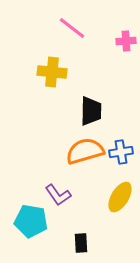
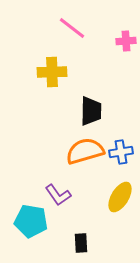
yellow cross: rotated 8 degrees counterclockwise
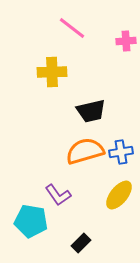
black trapezoid: rotated 76 degrees clockwise
yellow ellipse: moved 1 px left, 2 px up; rotated 8 degrees clockwise
black rectangle: rotated 48 degrees clockwise
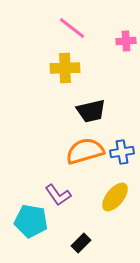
yellow cross: moved 13 px right, 4 px up
blue cross: moved 1 px right
yellow ellipse: moved 4 px left, 2 px down
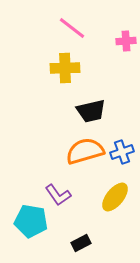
blue cross: rotated 10 degrees counterclockwise
black rectangle: rotated 18 degrees clockwise
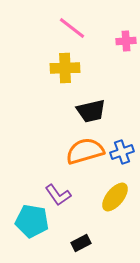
cyan pentagon: moved 1 px right
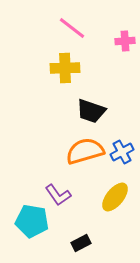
pink cross: moved 1 px left
black trapezoid: rotated 32 degrees clockwise
blue cross: rotated 10 degrees counterclockwise
